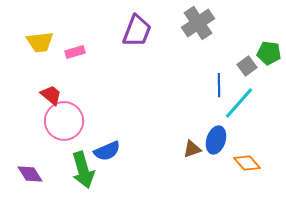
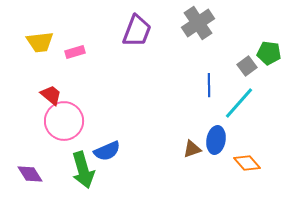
blue line: moved 10 px left
blue ellipse: rotated 8 degrees counterclockwise
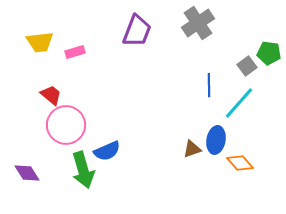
pink circle: moved 2 px right, 4 px down
orange diamond: moved 7 px left
purple diamond: moved 3 px left, 1 px up
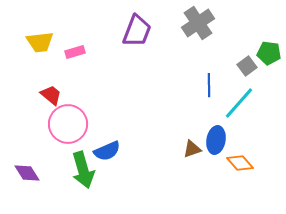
pink circle: moved 2 px right, 1 px up
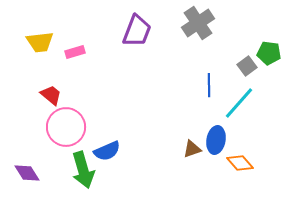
pink circle: moved 2 px left, 3 px down
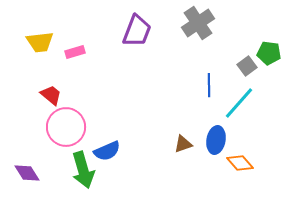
brown triangle: moved 9 px left, 5 px up
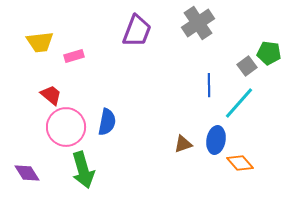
pink rectangle: moved 1 px left, 4 px down
blue semicircle: moved 29 px up; rotated 56 degrees counterclockwise
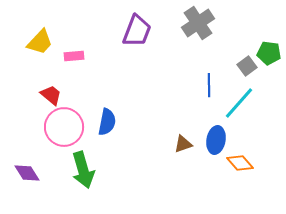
yellow trapezoid: rotated 40 degrees counterclockwise
pink rectangle: rotated 12 degrees clockwise
pink circle: moved 2 px left
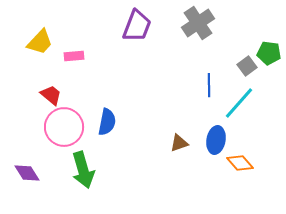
purple trapezoid: moved 5 px up
brown triangle: moved 4 px left, 1 px up
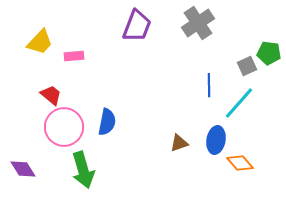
gray square: rotated 12 degrees clockwise
purple diamond: moved 4 px left, 4 px up
